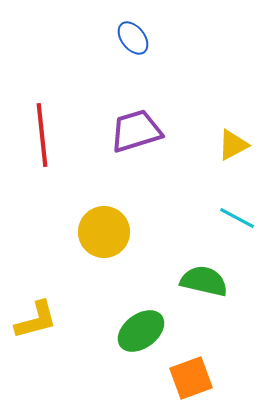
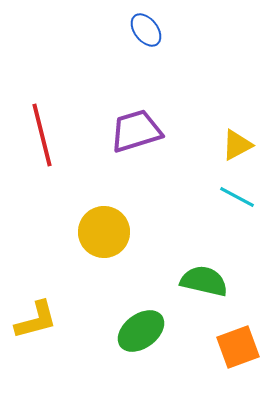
blue ellipse: moved 13 px right, 8 px up
red line: rotated 8 degrees counterclockwise
yellow triangle: moved 4 px right
cyan line: moved 21 px up
orange square: moved 47 px right, 31 px up
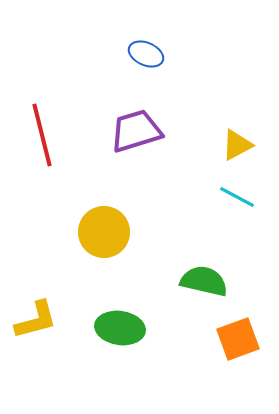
blue ellipse: moved 24 px down; rotated 28 degrees counterclockwise
green ellipse: moved 21 px left, 3 px up; rotated 45 degrees clockwise
orange square: moved 8 px up
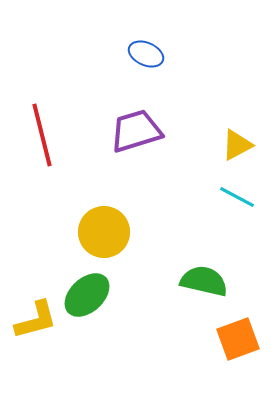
green ellipse: moved 33 px left, 33 px up; rotated 51 degrees counterclockwise
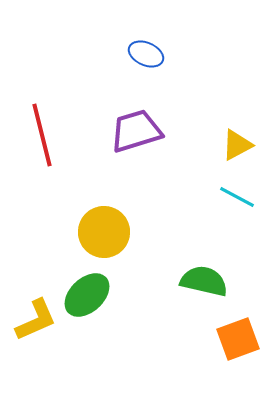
yellow L-shape: rotated 9 degrees counterclockwise
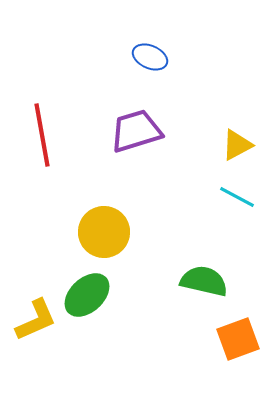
blue ellipse: moved 4 px right, 3 px down
red line: rotated 4 degrees clockwise
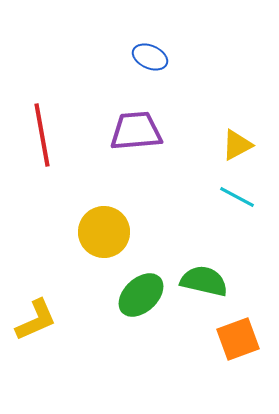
purple trapezoid: rotated 12 degrees clockwise
green ellipse: moved 54 px right
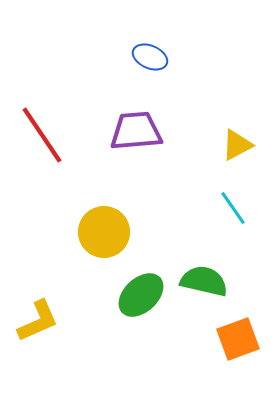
red line: rotated 24 degrees counterclockwise
cyan line: moved 4 px left, 11 px down; rotated 27 degrees clockwise
yellow L-shape: moved 2 px right, 1 px down
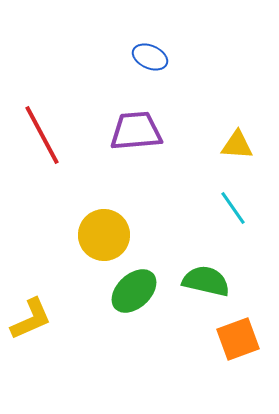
red line: rotated 6 degrees clockwise
yellow triangle: rotated 32 degrees clockwise
yellow circle: moved 3 px down
green semicircle: moved 2 px right
green ellipse: moved 7 px left, 4 px up
yellow L-shape: moved 7 px left, 2 px up
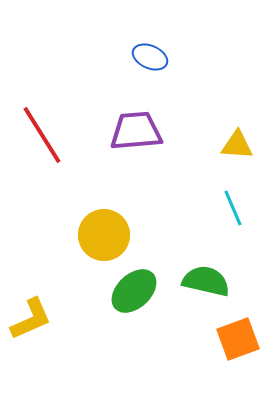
red line: rotated 4 degrees counterclockwise
cyan line: rotated 12 degrees clockwise
